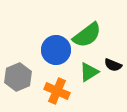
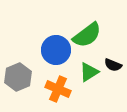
orange cross: moved 1 px right, 2 px up
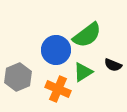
green triangle: moved 6 px left
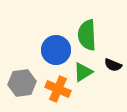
green semicircle: rotated 124 degrees clockwise
gray hexagon: moved 4 px right, 6 px down; rotated 16 degrees clockwise
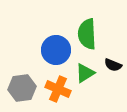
green semicircle: moved 1 px up
green triangle: moved 2 px right, 1 px down
gray hexagon: moved 5 px down
